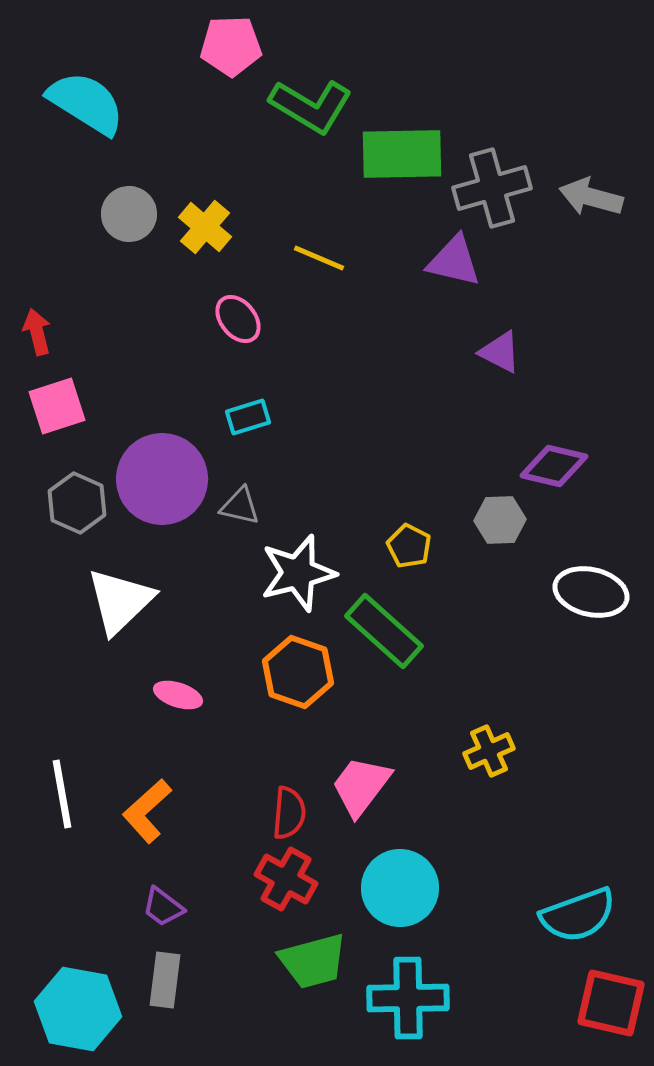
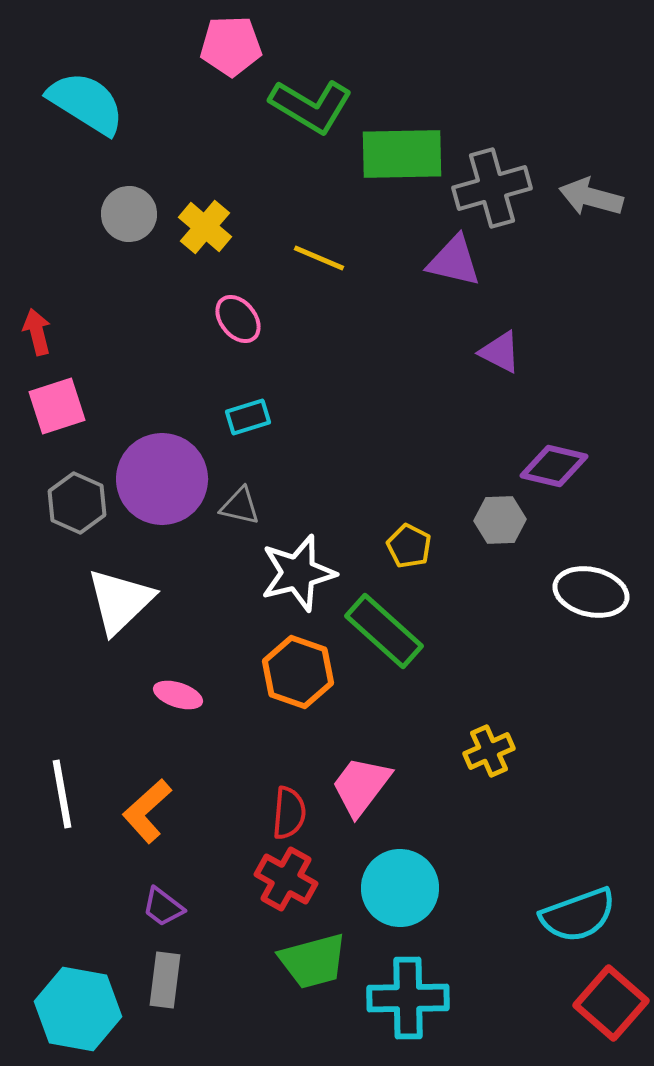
red square at (611, 1003): rotated 28 degrees clockwise
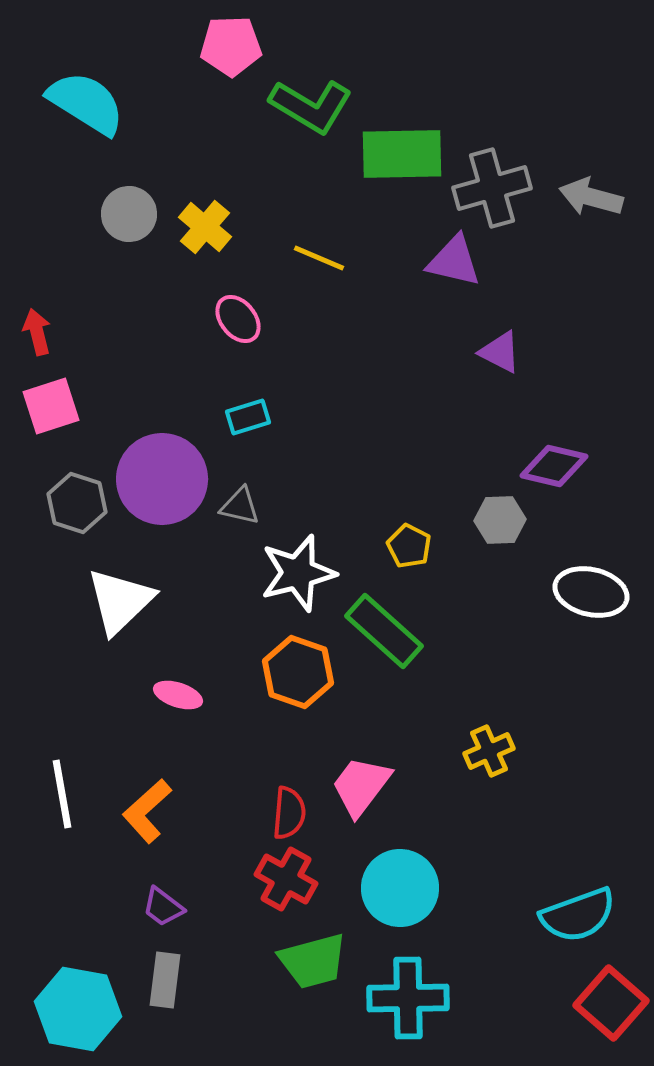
pink square at (57, 406): moved 6 px left
gray hexagon at (77, 503): rotated 6 degrees counterclockwise
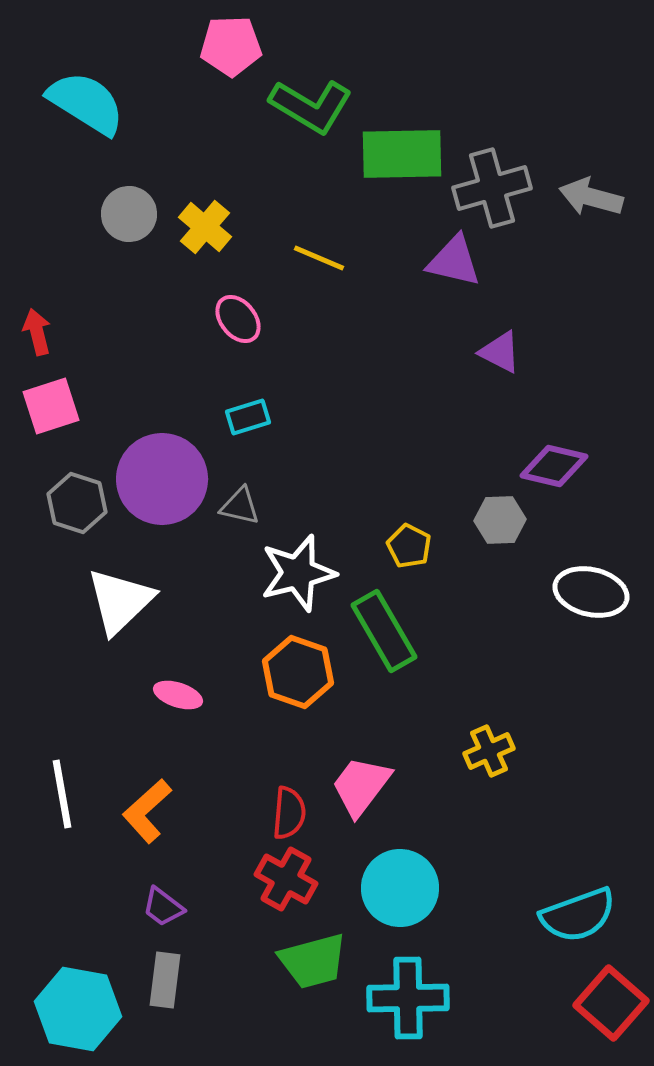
green rectangle at (384, 631): rotated 18 degrees clockwise
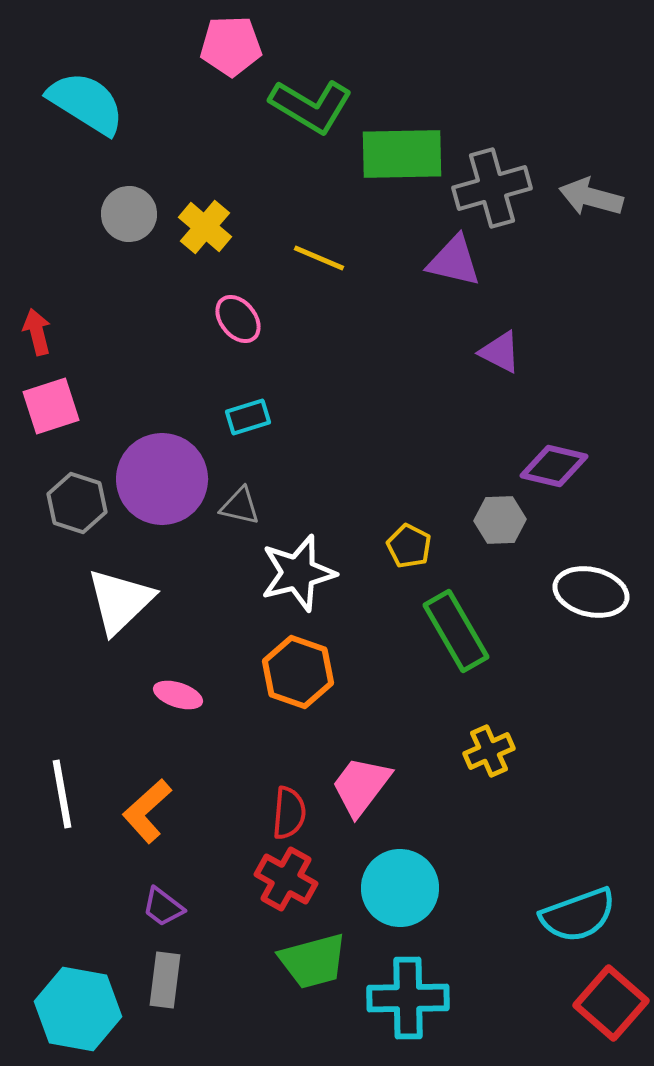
green rectangle at (384, 631): moved 72 px right
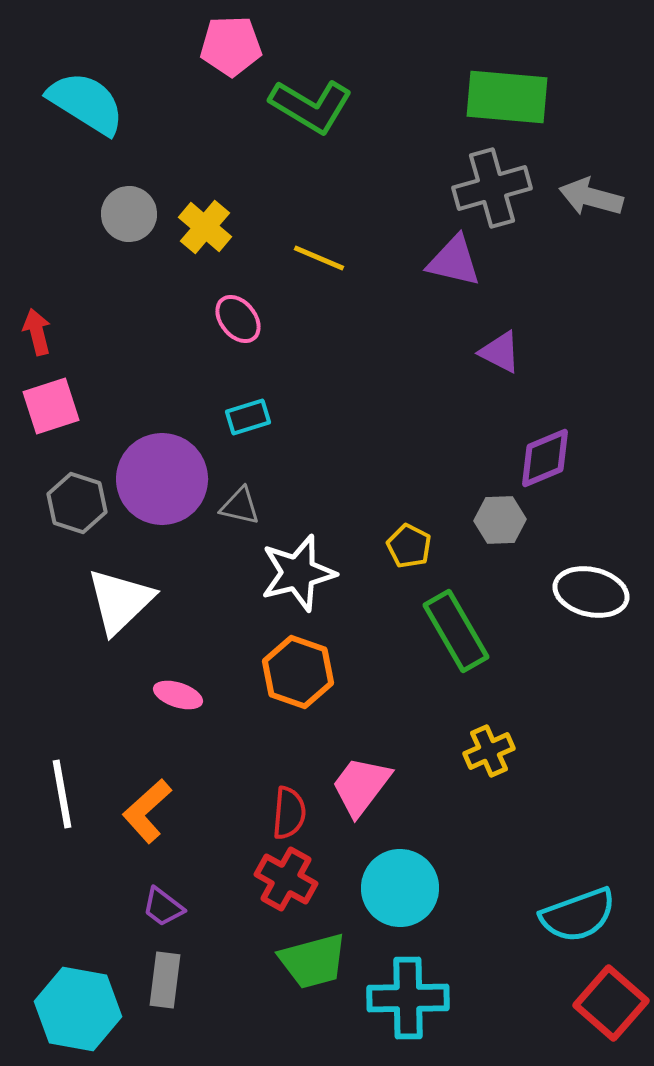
green rectangle at (402, 154): moved 105 px right, 57 px up; rotated 6 degrees clockwise
purple diamond at (554, 466): moved 9 px left, 8 px up; rotated 36 degrees counterclockwise
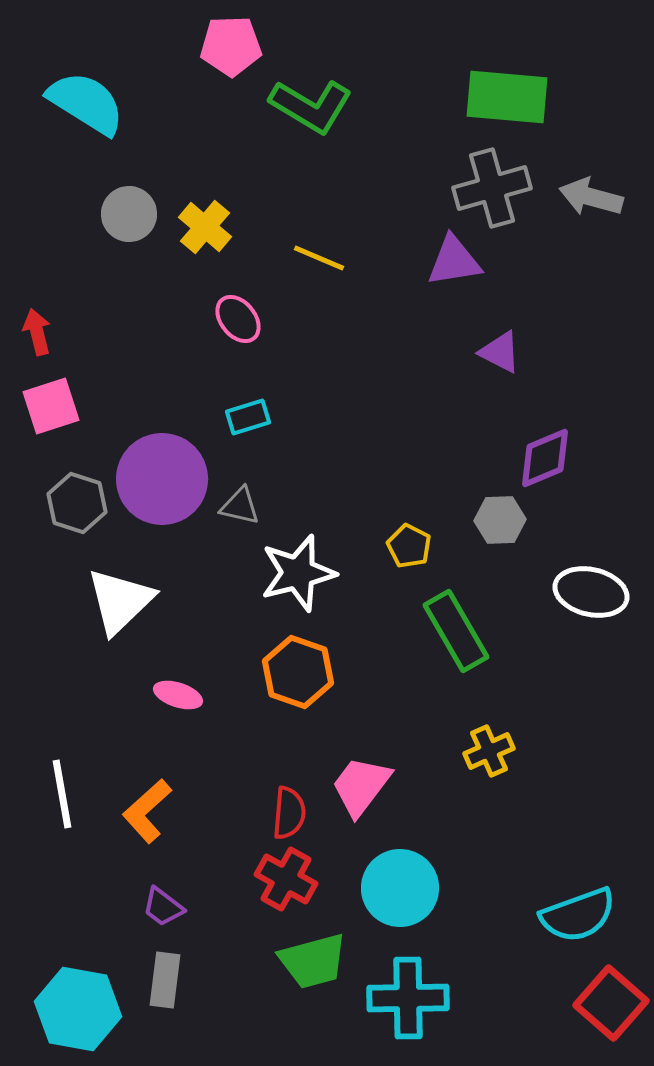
purple triangle at (454, 261): rotated 22 degrees counterclockwise
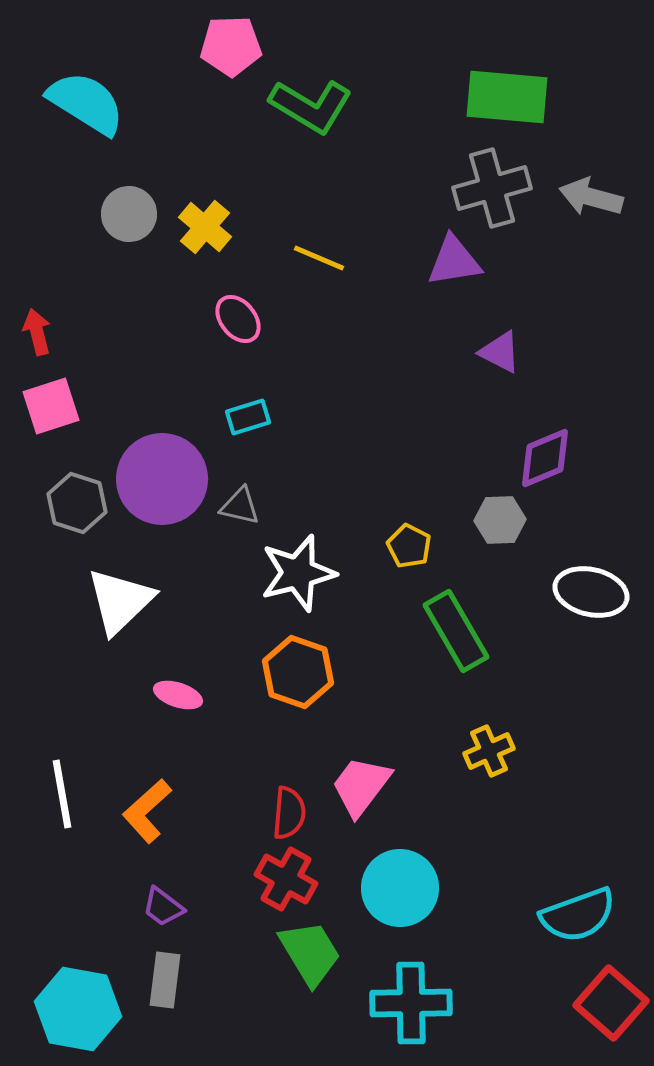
green trapezoid at (313, 961): moved 3 px left, 8 px up; rotated 106 degrees counterclockwise
cyan cross at (408, 998): moved 3 px right, 5 px down
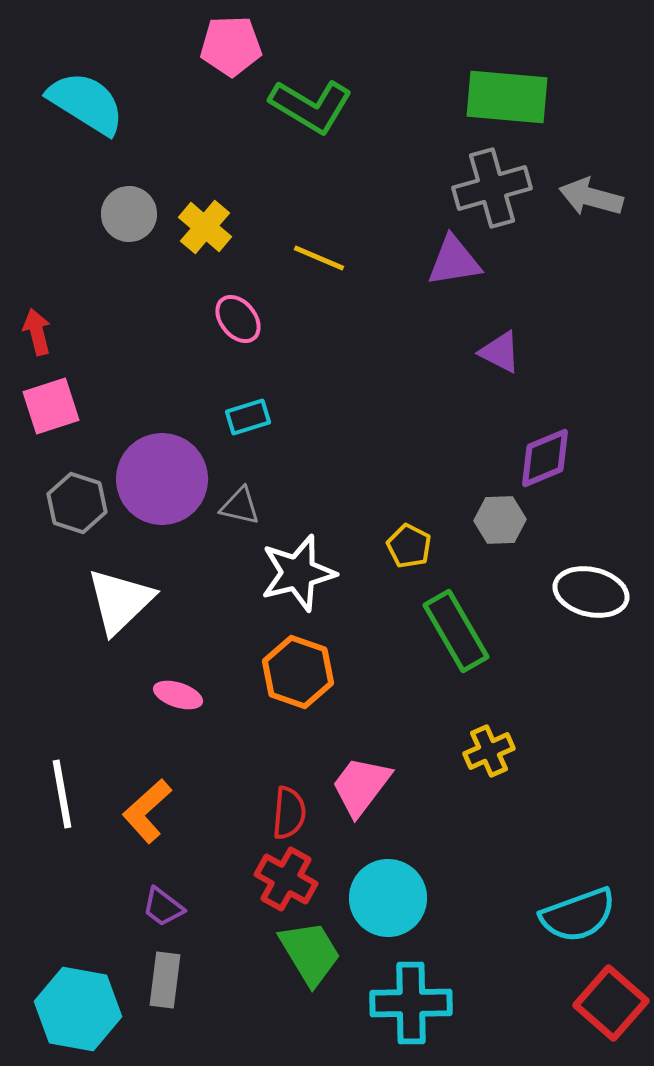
cyan circle at (400, 888): moved 12 px left, 10 px down
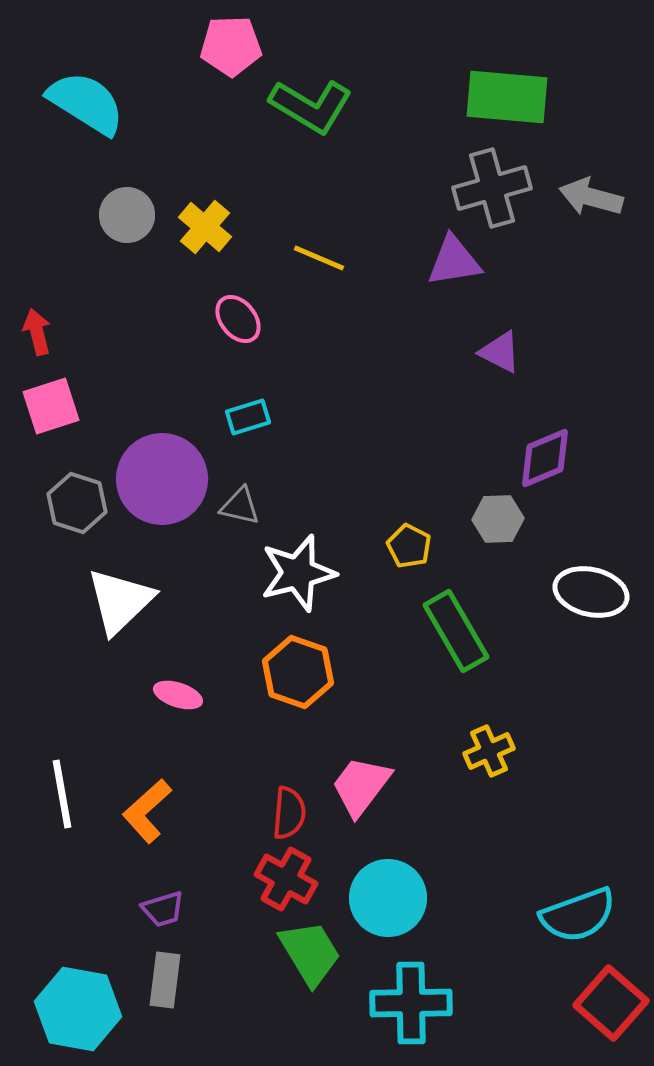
gray circle at (129, 214): moved 2 px left, 1 px down
gray hexagon at (500, 520): moved 2 px left, 1 px up
purple trapezoid at (163, 907): moved 2 px down; rotated 54 degrees counterclockwise
